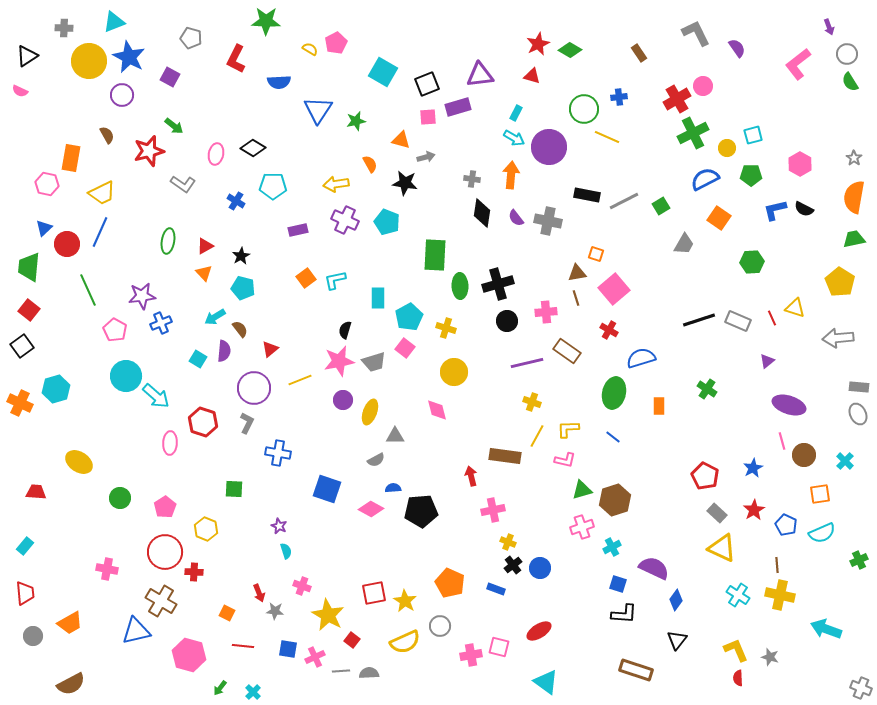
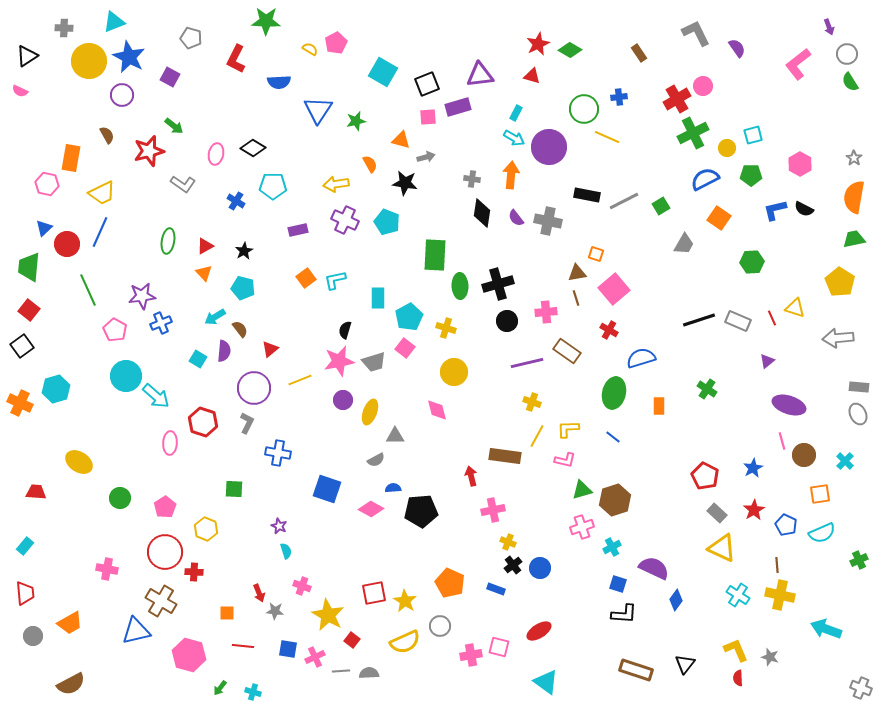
black star at (241, 256): moved 3 px right, 5 px up
orange square at (227, 613): rotated 28 degrees counterclockwise
black triangle at (677, 640): moved 8 px right, 24 px down
cyan cross at (253, 692): rotated 28 degrees counterclockwise
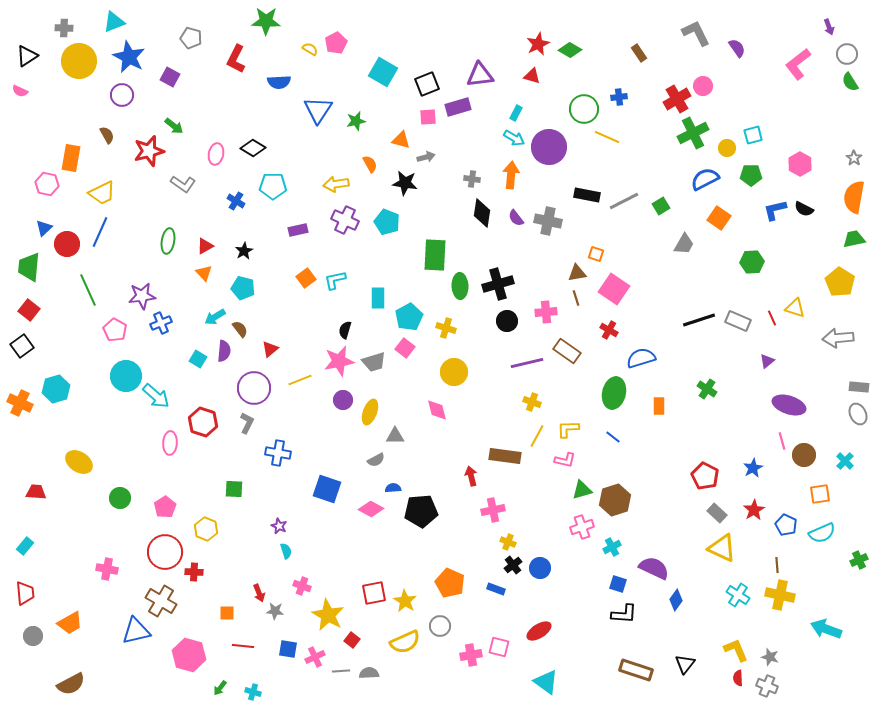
yellow circle at (89, 61): moved 10 px left
pink square at (614, 289): rotated 16 degrees counterclockwise
gray cross at (861, 688): moved 94 px left, 2 px up
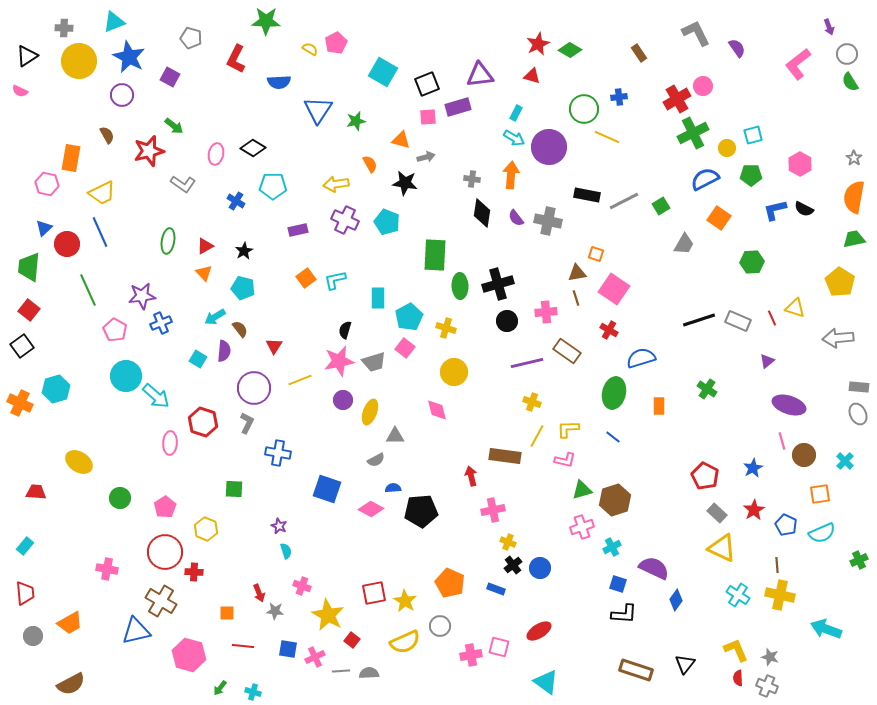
blue line at (100, 232): rotated 48 degrees counterclockwise
red triangle at (270, 349): moved 4 px right, 3 px up; rotated 18 degrees counterclockwise
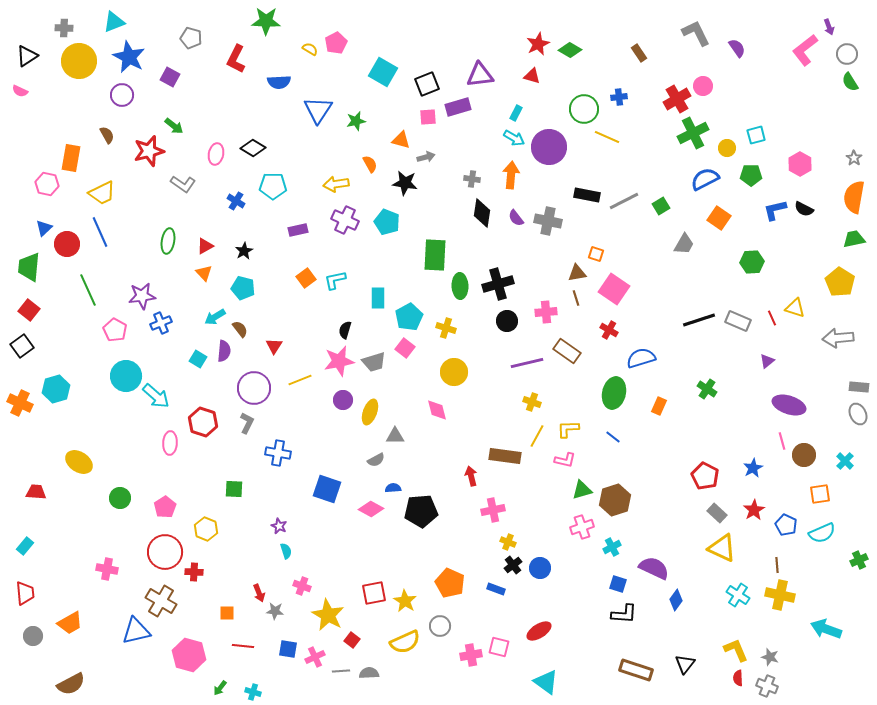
pink L-shape at (798, 64): moved 7 px right, 14 px up
cyan square at (753, 135): moved 3 px right
orange rectangle at (659, 406): rotated 24 degrees clockwise
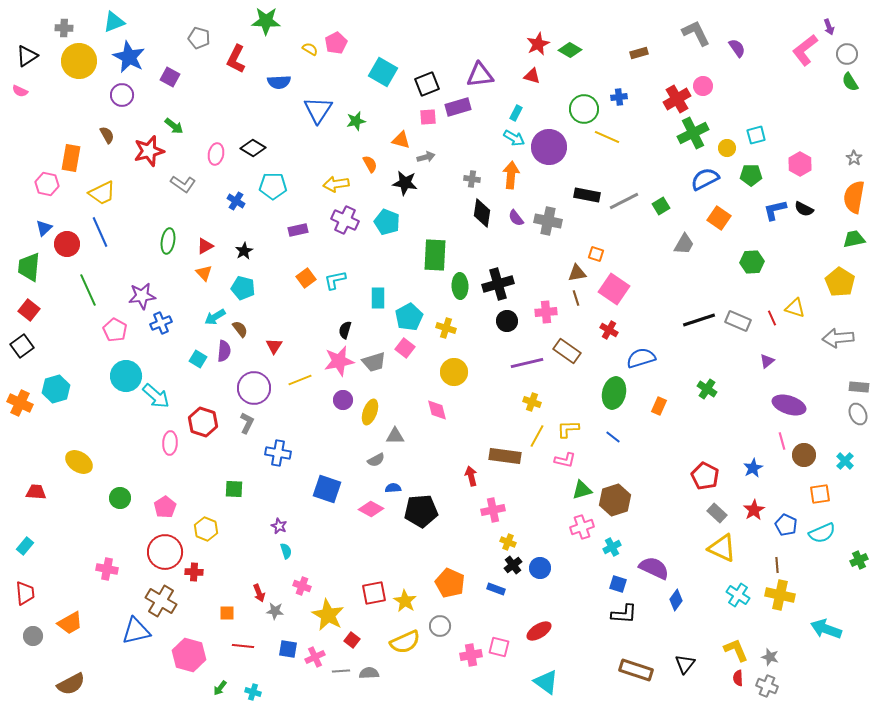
gray pentagon at (191, 38): moved 8 px right
brown rectangle at (639, 53): rotated 72 degrees counterclockwise
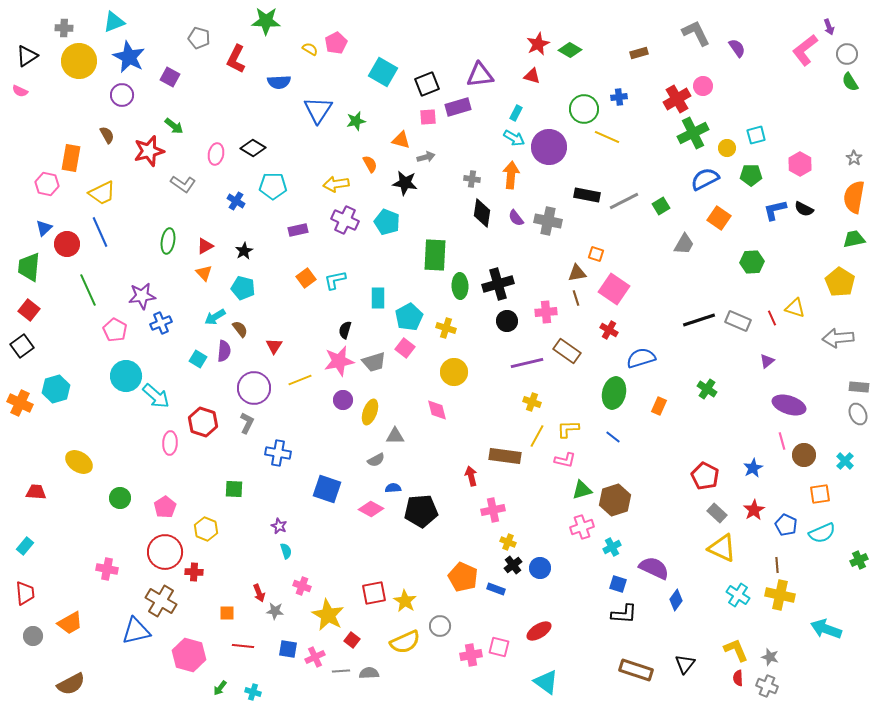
orange pentagon at (450, 583): moved 13 px right, 6 px up
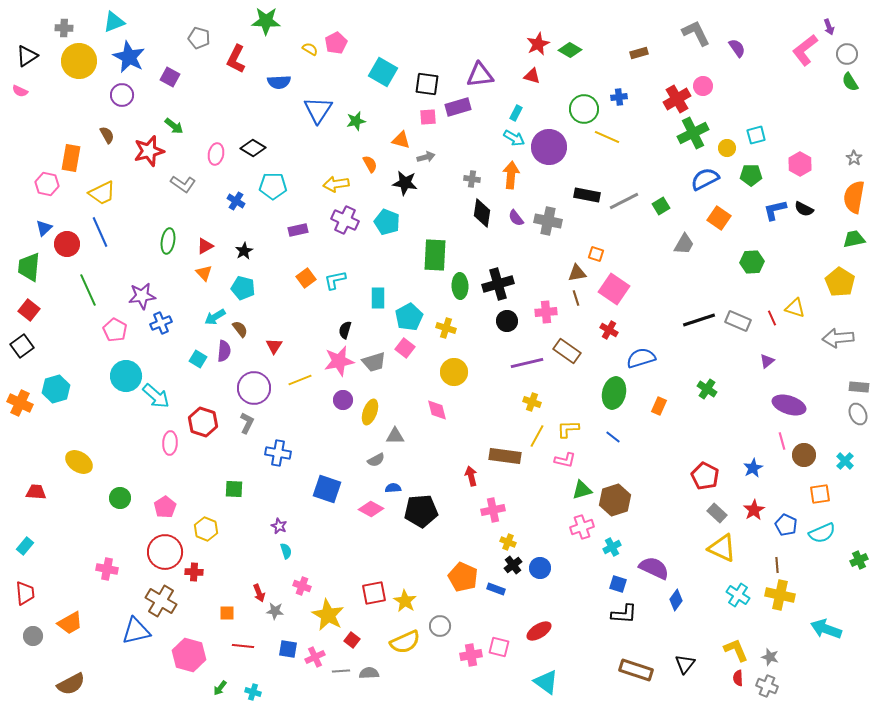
black square at (427, 84): rotated 30 degrees clockwise
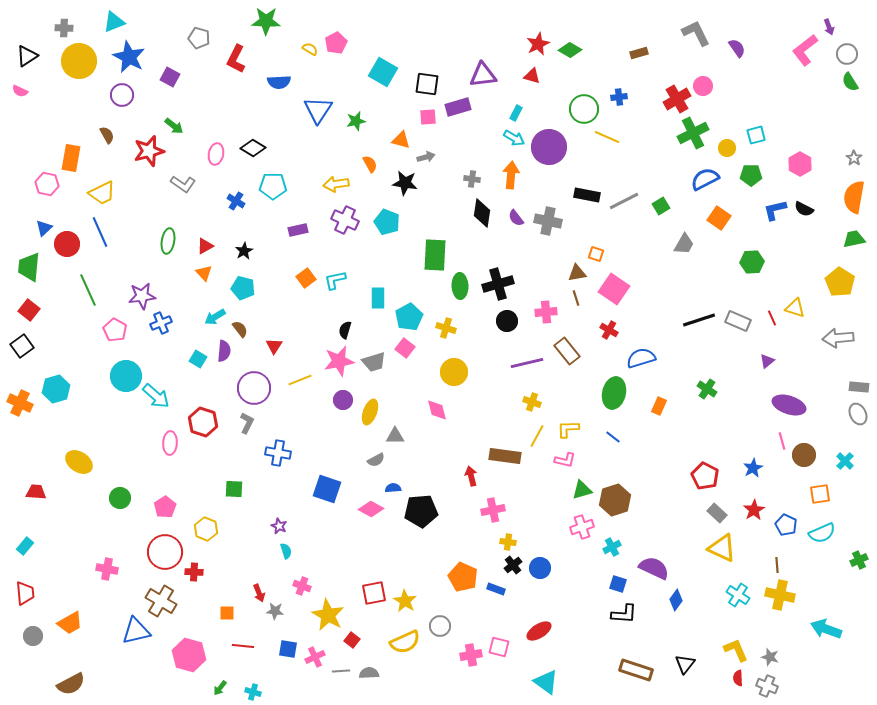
purple triangle at (480, 75): moved 3 px right
brown rectangle at (567, 351): rotated 16 degrees clockwise
yellow cross at (508, 542): rotated 14 degrees counterclockwise
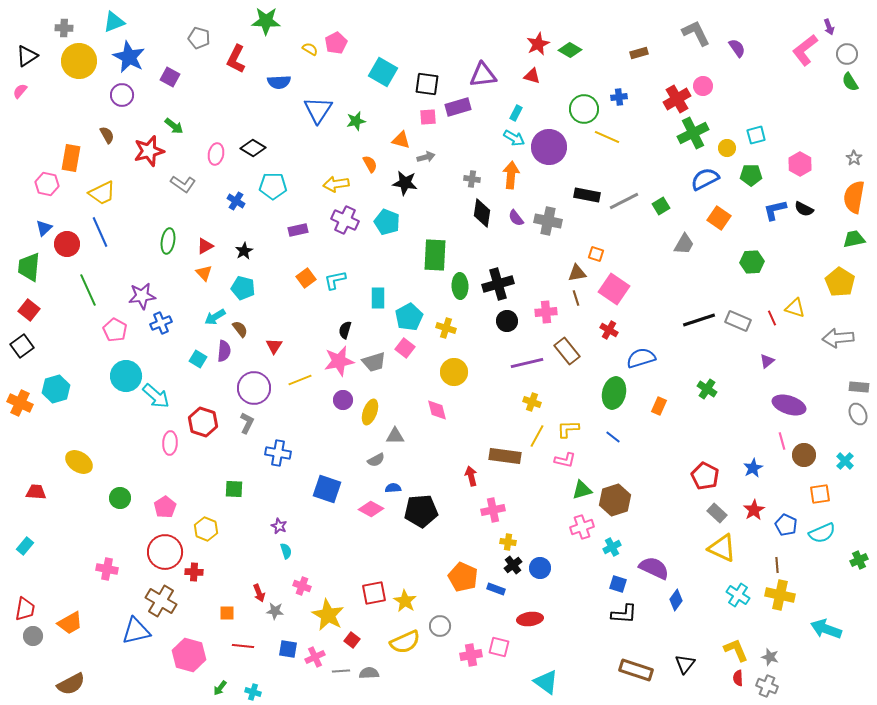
pink semicircle at (20, 91): rotated 105 degrees clockwise
red trapezoid at (25, 593): moved 16 px down; rotated 15 degrees clockwise
red ellipse at (539, 631): moved 9 px left, 12 px up; rotated 25 degrees clockwise
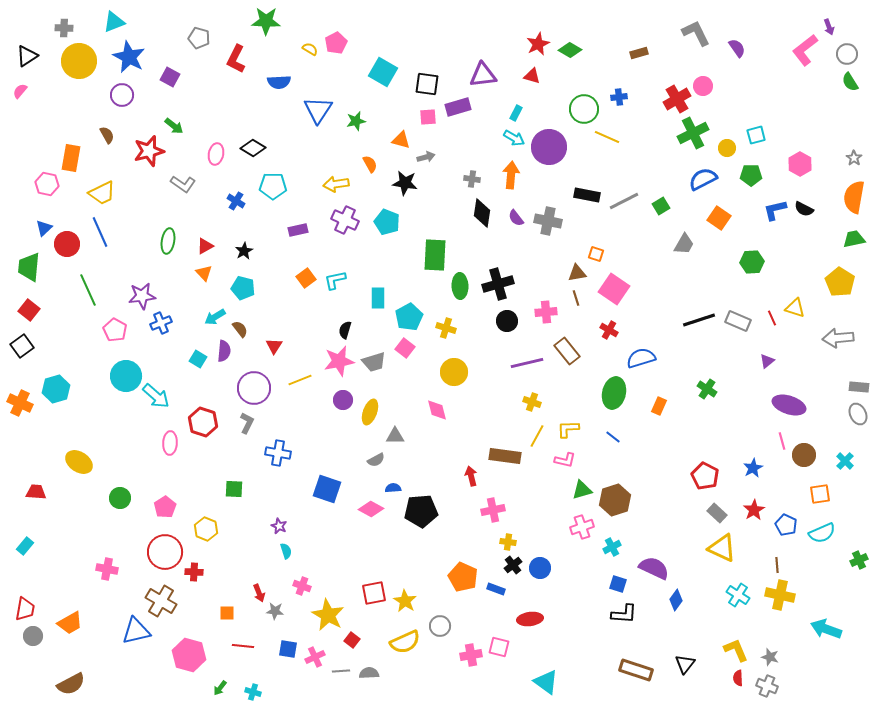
blue semicircle at (705, 179): moved 2 px left
